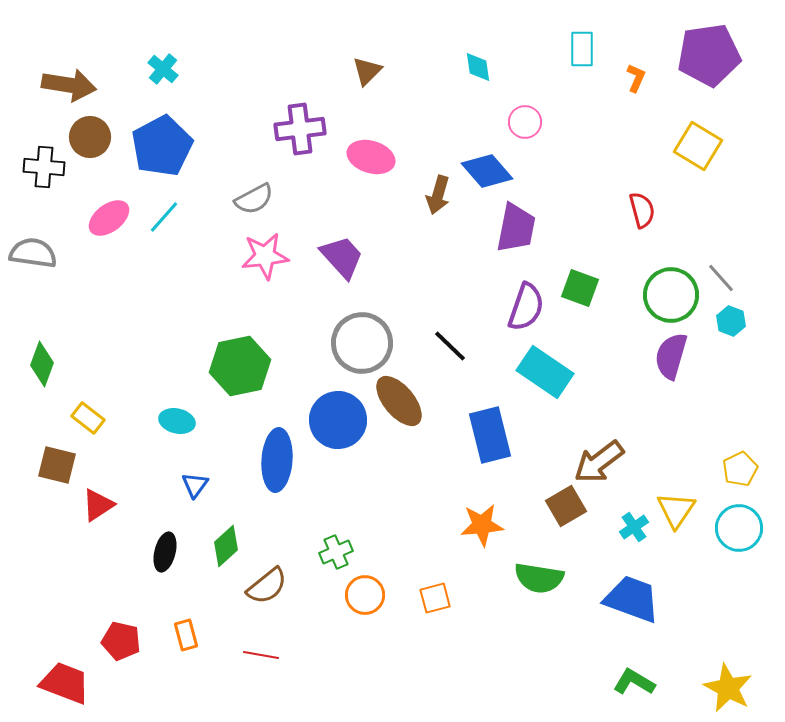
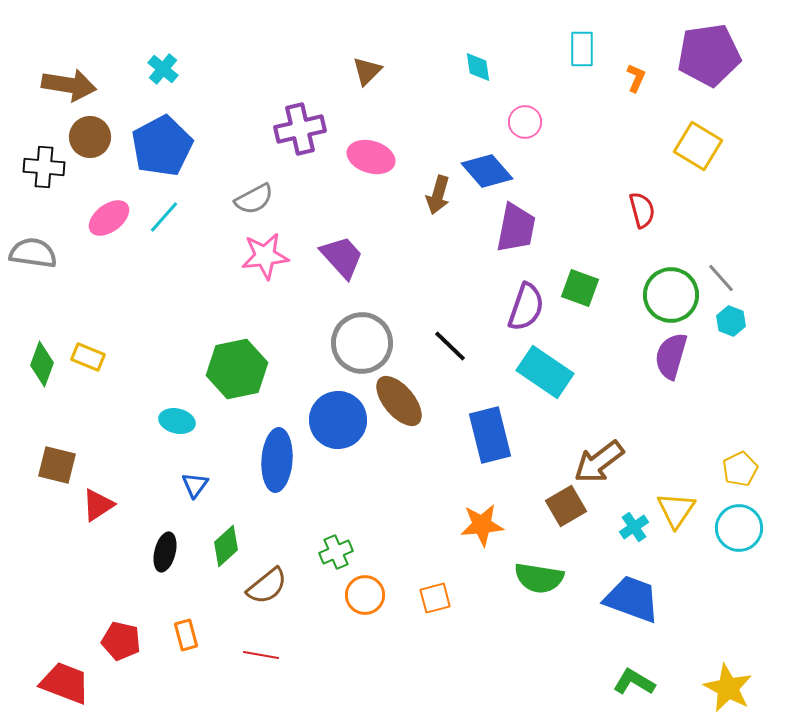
purple cross at (300, 129): rotated 6 degrees counterclockwise
green hexagon at (240, 366): moved 3 px left, 3 px down
yellow rectangle at (88, 418): moved 61 px up; rotated 16 degrees counterclockwise
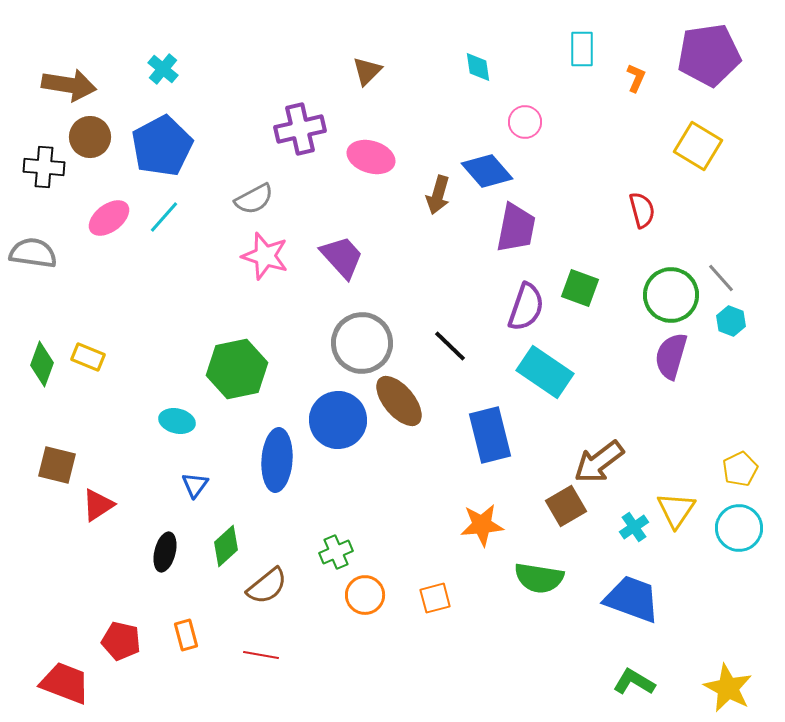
pink star at (265, 256): rotated 24 degrees clockwise
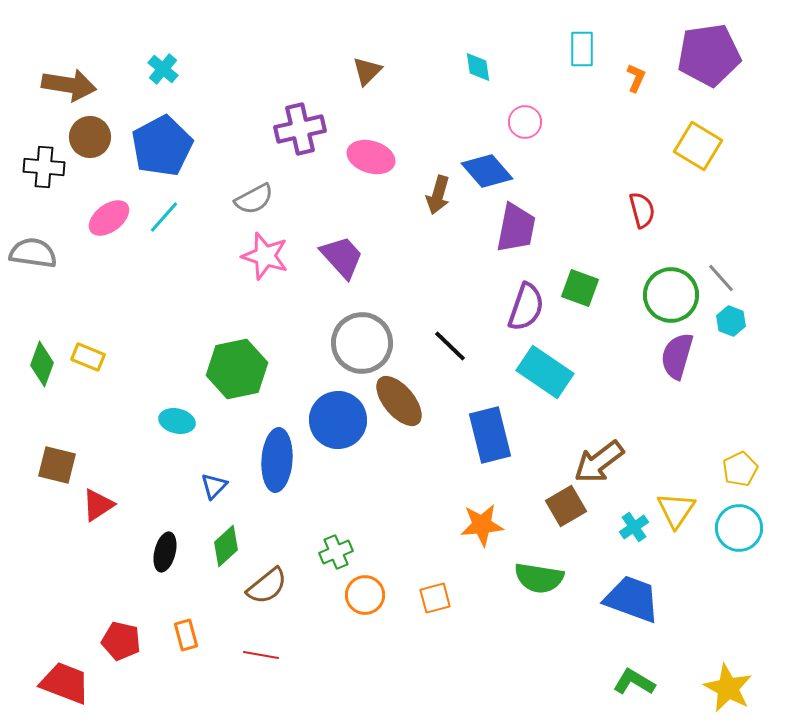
purple semicircle at (671, 356): moved 6 px right
blue triangle at (195, 485): moved 19 px right, 1 px down; rotated 8 degrees clockwise
